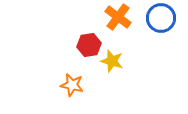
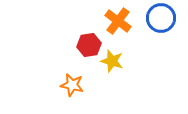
orange cross: moved 4 px down
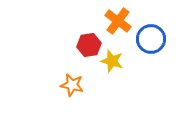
blue circle: moved 10 px left, 21 px down
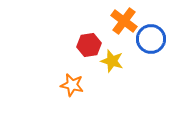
orange cross: moved 6 px right
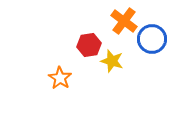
blue circle: moved 1 px right
orange star: moved 12 px left, 7 px up; rotated 20 degrees clockwise
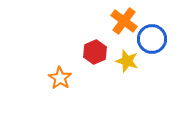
red hexagon: moved 6 px right, 7 px down; rotated 15 degrees counterclockwise
yellow star: moved 15 px right
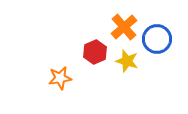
orange cross: moved 6 px down; rotated 12 degrees clockwise
blue circle: moved 5 px right
orange star: rotated 30 degrees clockwise
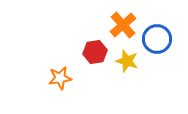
orange cross: moved 1 px left, 2 px up
red hexagon: rotated 15 degrees clockwise
